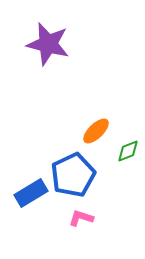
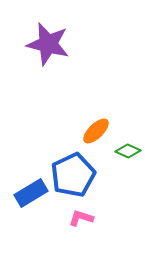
green diamond: rotated 45 degrees clockwise
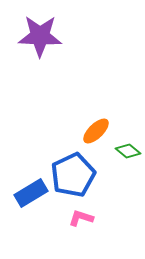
purple star: moved 8 px left, 8 px up; rotated 12 degrees counterclockwise
green diamond: rotated 15 degrees clockwise
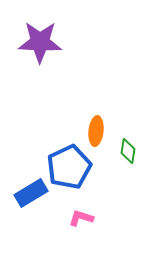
purple star: moved 6 px down
orange ellipse: rotated 40 degrees counterclockwise
green diamond: rotated 60 degrees clockwise
blue pentagon: moved 4 px left, 8 px up
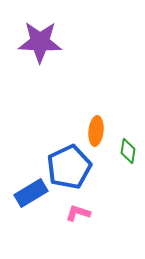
pink L-shape: moved 3 px left, 5 px up
